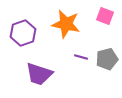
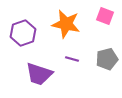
purple line: moved 9 px left, 2 px down
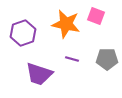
pink square: moved 9 px left
gray pentagon: rotated 15 degrees clockwise
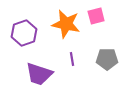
pink square: rotated 36 degrees counterclockwise
purple hexagon: moved 1 px right
purple line: rotated 64 degrees clockwise
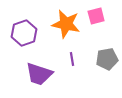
gray pentagon: rotated 10 degrees counterclockwise
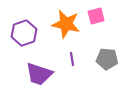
gray pentagon: rotated 15 degrees clockwise
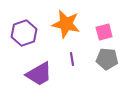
pink square: moved 8 px right, 16 px down
purple trapezoid: rotated 48 degrees counterclockwise
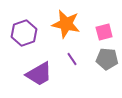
purple line: rotated 24 degrees counterclockwise
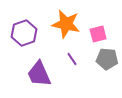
pink square: moved 6 px left, 2 px down
purple trapezoid: rotated 96 degrees clockwise
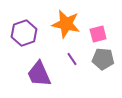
gray pentagon: moved 4 px left
